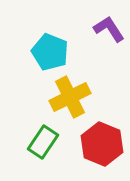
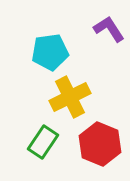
cyan pentagon: rotated 30 degrees counterclockwise
red hexagon: moved 2 px left
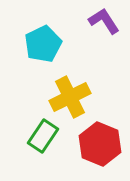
purple L-shape: moved 5 px left, 8 px up
cyan pentagon: moved 7 px left, 8 px up; rotated 18 degrees counterclockwise
green rectangle: moved 6 px up
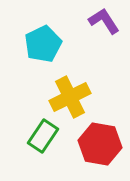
red hexagon: rotated 12 degrees counterclockwise
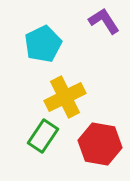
yellow cross: moved 5 px left
